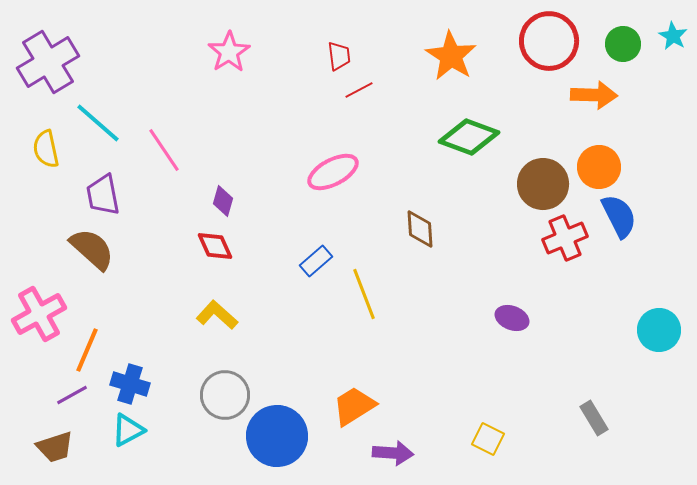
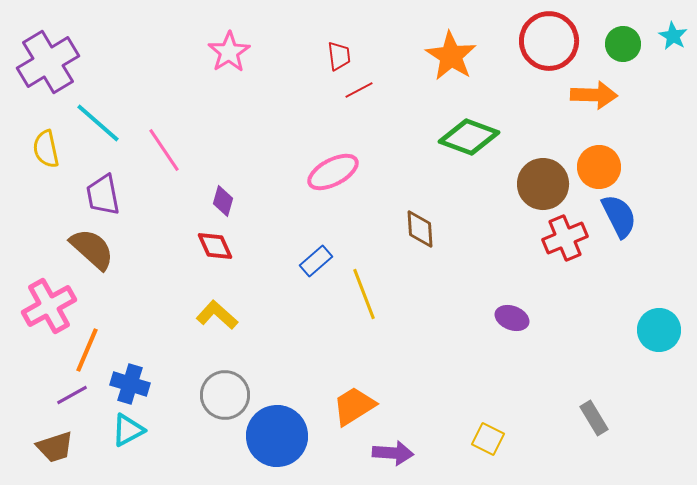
pink cross: moved 10 px right, 8 px up
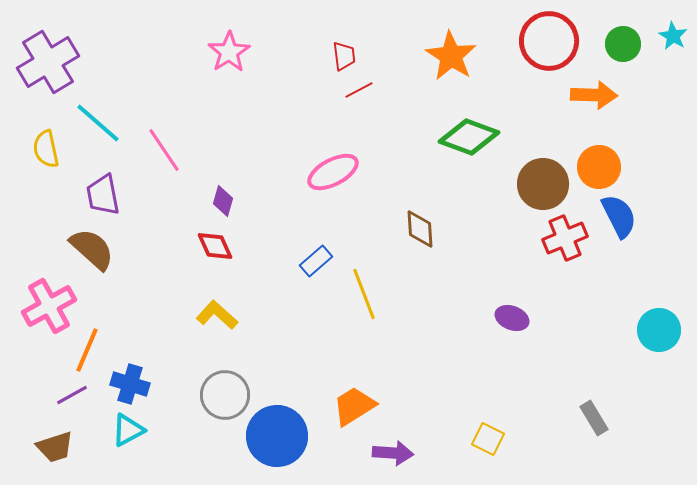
red trapezoid: moved 5 px right
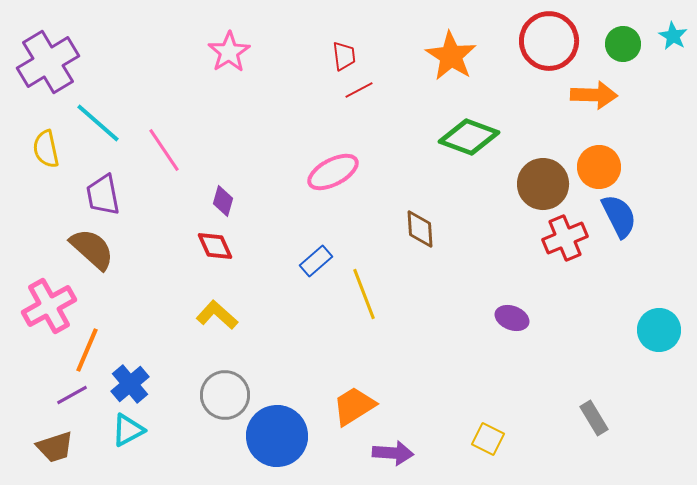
blue cross: rotated 33 degrees clockwise
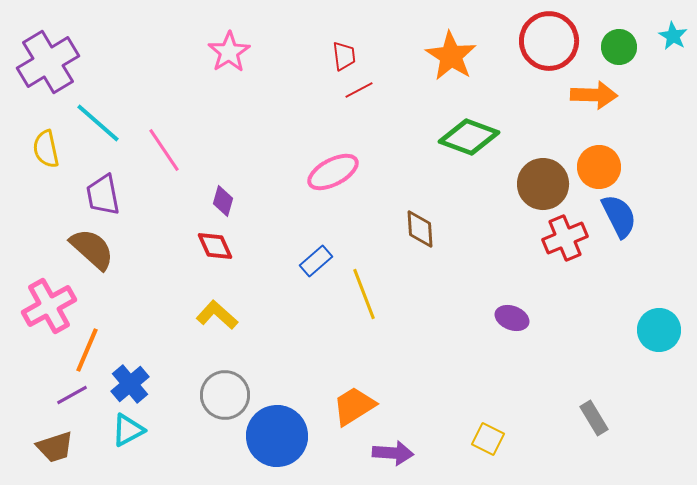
green circle: moved 4 px left, 3 px down
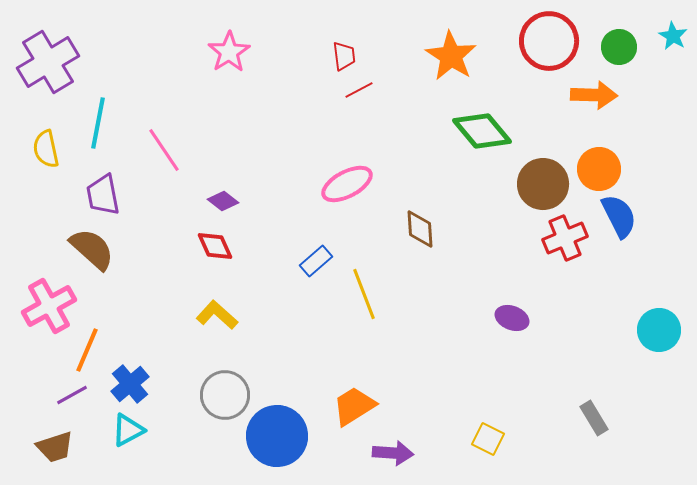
cyan line: rotated 60 degrees clockwise
green diamond: moved 13 px right, 6 px up; rotated 30 degrees clockwise
orange circle: moved 2 px down
pink ellipse: moved 14 px right, 12 px down
purple diamond: rotated 68 degrees counterclockwise
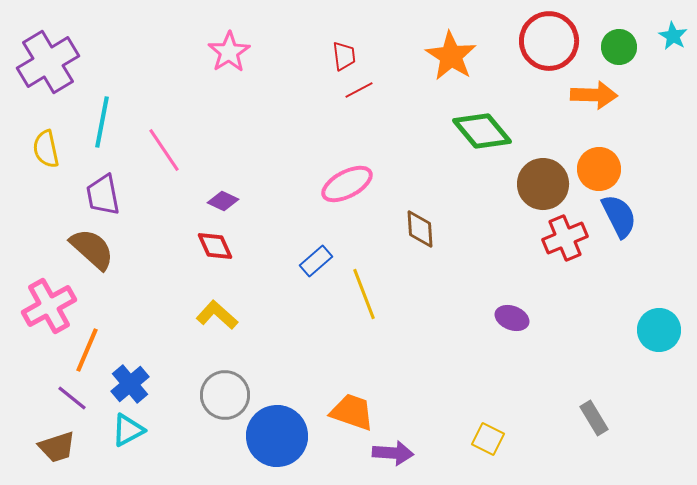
cyan line: moved 4 px right, 1 px up
purple diamond: rotated 12 degrees counterclockwise
purple line: moved 3 px down; rotated 68 degrees clockwise
orange trapezoid: moved 2 px left, 6 px down; rotated 51 degrees clockwise
brown trapezoid: moved 2 px right
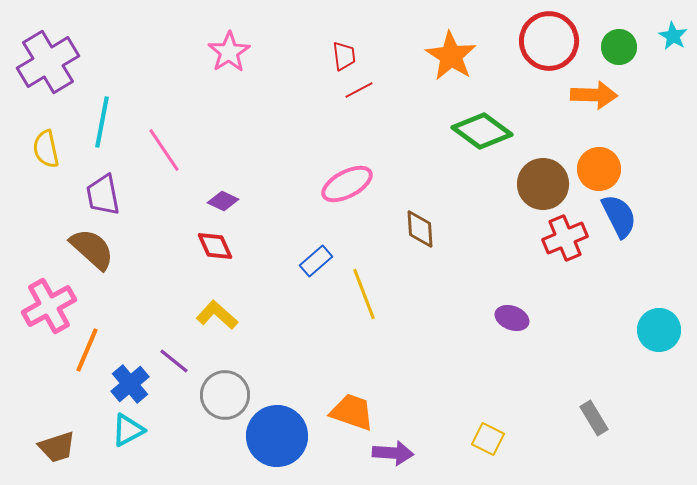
green diamond: rotated 14 degrees counterclockwise
purple line: moved 102 px right, 37 px up
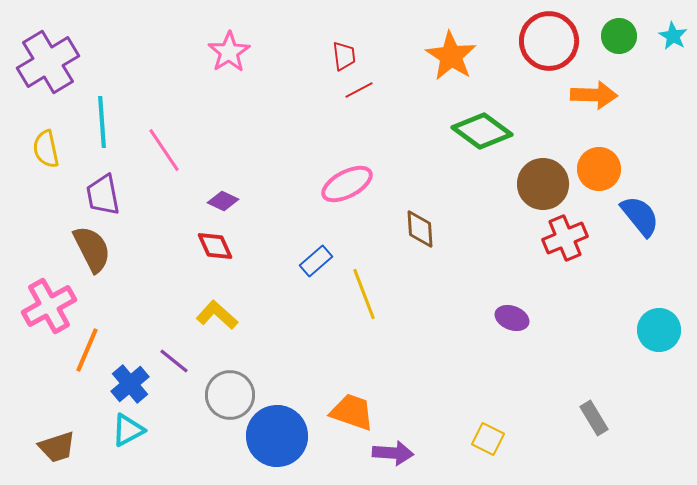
green circle: moved 11 px up
cyan line: rotated 15 degrees counterclockwise
blue semicircle: moved 21 px right; rotated 12 degrees counterclockwise
brown semicircle: rotated 21 degrees clockwise
gray circle: moved 5 px right
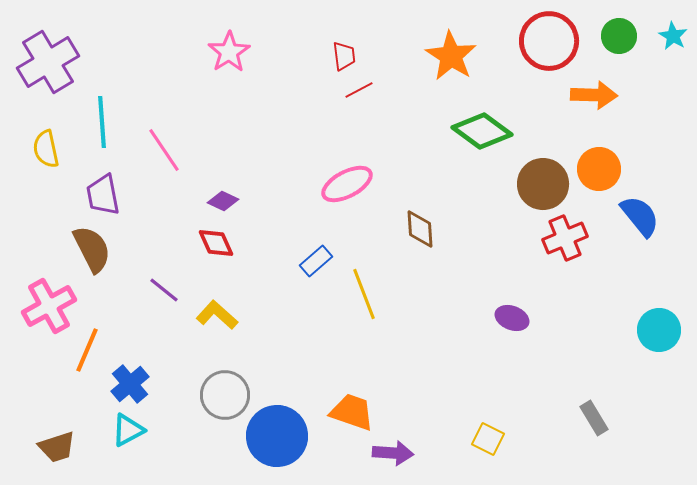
red diamond: moved 1 px right, 3 px up
purple line: moved 10 px left, 71 px up
gray circle: moved 5 px left
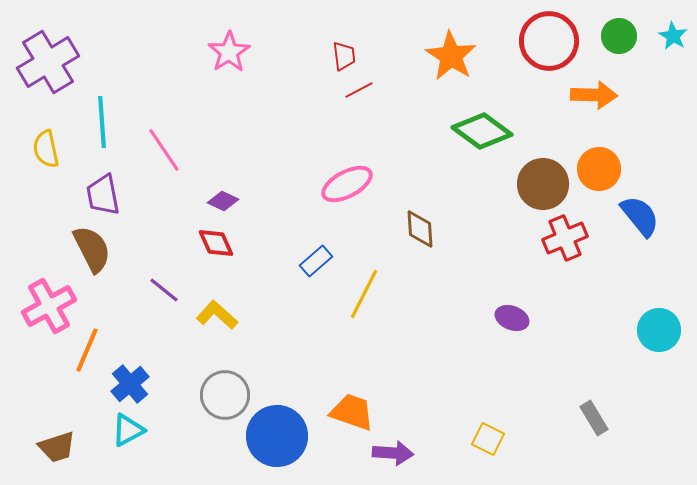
yellow line: rotated 48 degrees clockwise
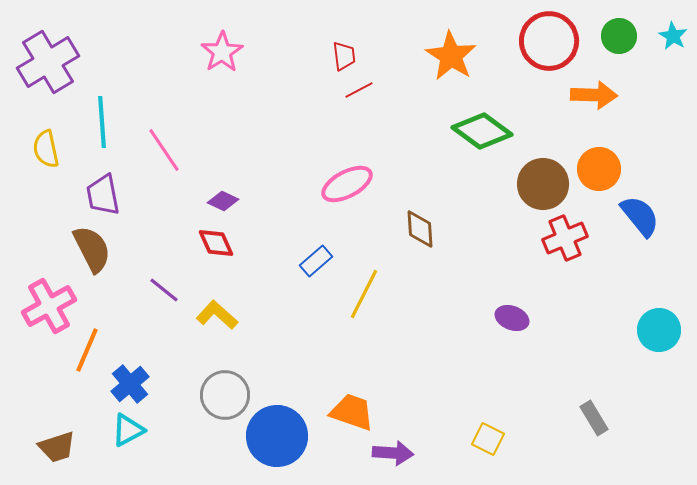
pink star: moved 7 px left
